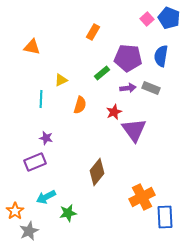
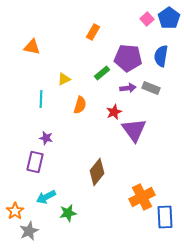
blue pentagon: rotated 15 degrees clockwise
yellow triangle: moved 3 px right, 1 px up
purple rectangle: rotated 55 degrees counterclockwise
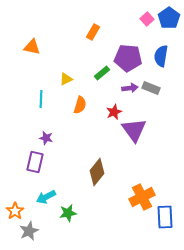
yellow triangle: moved 2 px right
purple arrow: moved 2 px right
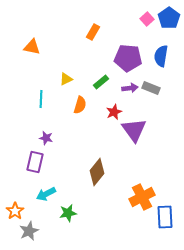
green rectangle: moved 1 px left, 9 px down
cyan arrow: moved 3 px up
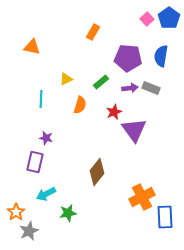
orange star: moved 1 px right, 1 px down
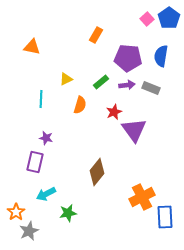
orange rectangle: moved 3 px right, 3 px down
purple arrow: moved 3 px left, 3 px up
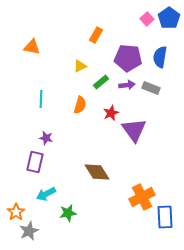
blue semicircle: moved 1 px left, 1 px down
yellow triangle: moved 14 px right, 13 px up
red star: moved 3 px left, 1 px down
brown diamond: rotated 72 degrees counterclockwise
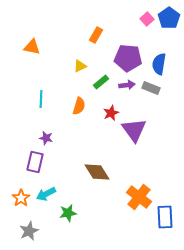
blue semicircle: moved 1 px left, 7 px down
orange semicircle: moved 1 px left, 1 px down
orange cross: moved 3 px left; rotated 25 degrees counterclockwise
orange star: moved 5 px right, 14 px up
